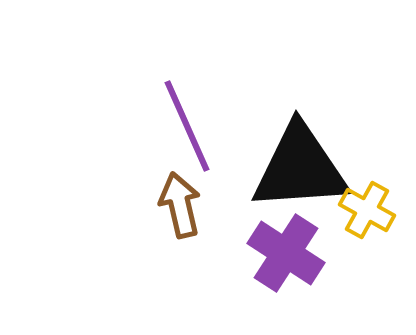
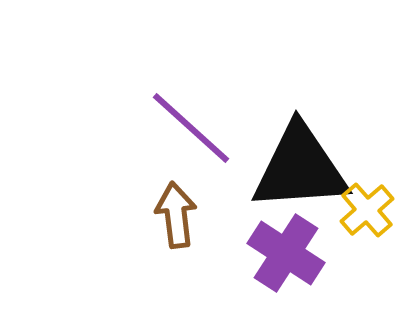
purple line: moved 4 px right, 2 px down; rotated 24 degrees counterclockwise
brown arrow: moved 4 px left, 10 px down; rotated 6 degrees clockwise
yellow cross: rotated 20 degrees clockwise
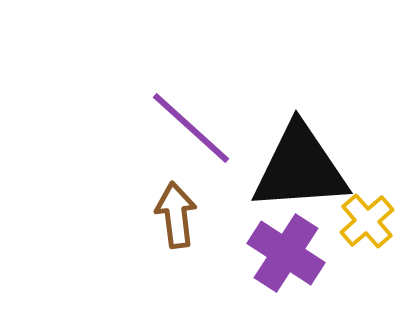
yellow cross: moved 11 px down
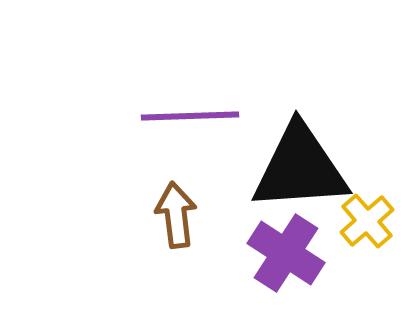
purple line: moved 1 px left, 12 px up; rotated 44 degrees counterclockwise
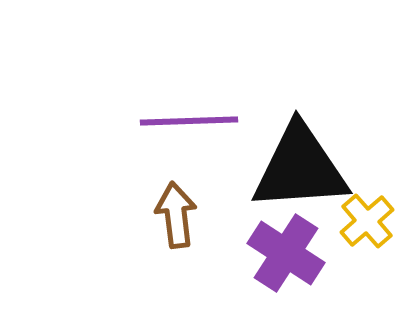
purple line: moved 1 px left, 5 px down
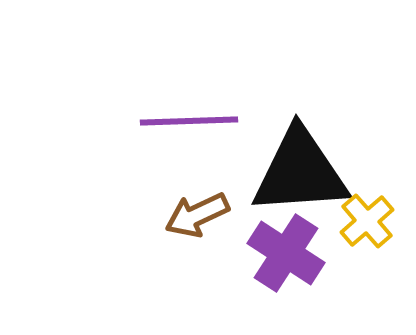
black triangle: moved 4 px down
brown arrow: moved 21 px right; rotated 108 degrees counterclockwise
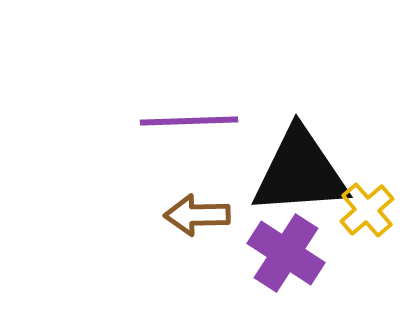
brown arrow: rotated 24 degrees clockwise
yellow cross: moved 11 px up
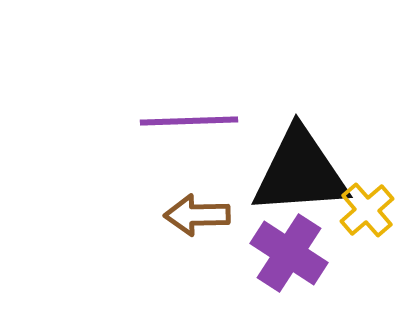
purple cross: moved 3 px right
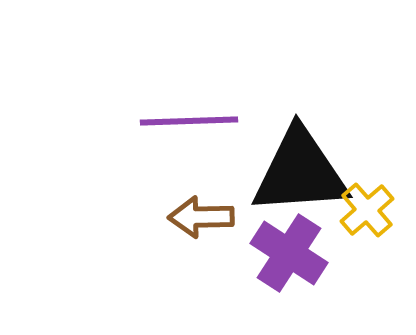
brown arrow: moved 4 px right, 2 px down
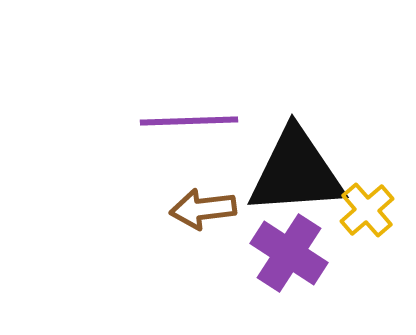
black triangle: moved 4 px left
brown arrow: moved 2 px right, 8 px up; rotated 6 degrees counterclockwise
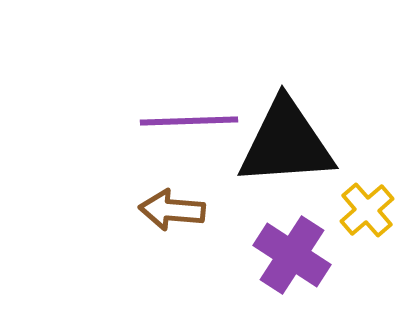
black triangle: moved 10 px left, 29 px up
brown arrow: moved 31 px left, 1 px down; rotated 12 degrees clockwise
purple cross: moved 3 px right, 2 px down
